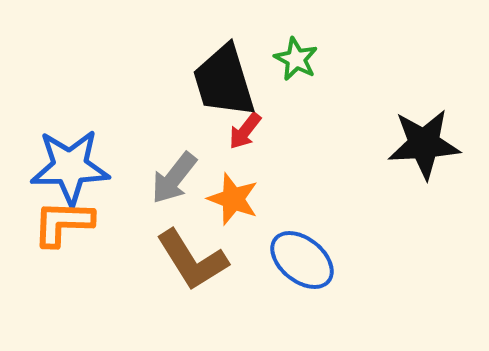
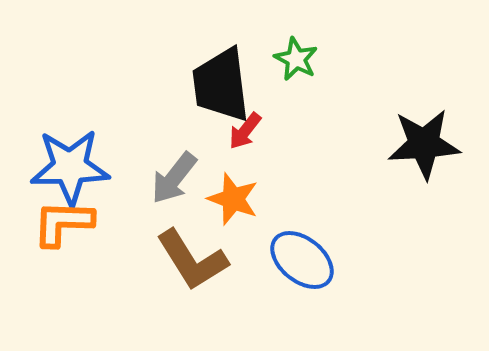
black trapezoid: moved 3 px left, 4 px down; rotated 10 degrees clockwise
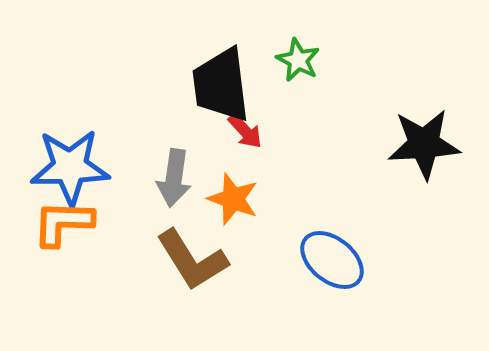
green star: moved 2 px right, 1 px down
red arrow: rotated 81 degrees counterclockwise
gray arrow: rotated 30 degrees counterclockwise
blue ellipse: moved 30 px right
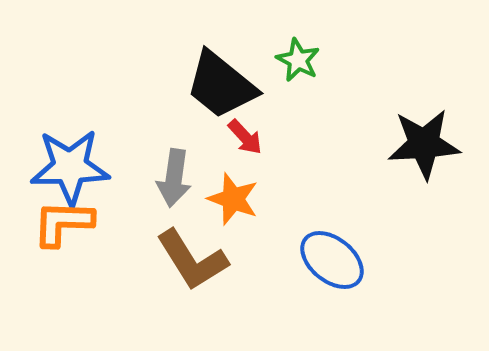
black trapezoid: rotated 44 degrees counterclockwise
red arrow: moved 6 px down
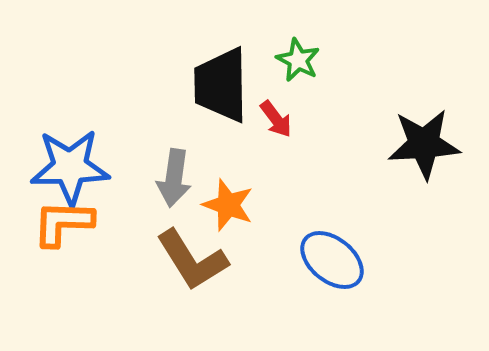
black trapezoid: rotated 50 degrees clockwise
red arrow: moved 31 px right, 18 px up; rotated 6 degrees clockwise
orange star: moved 5 px left, 6 px down
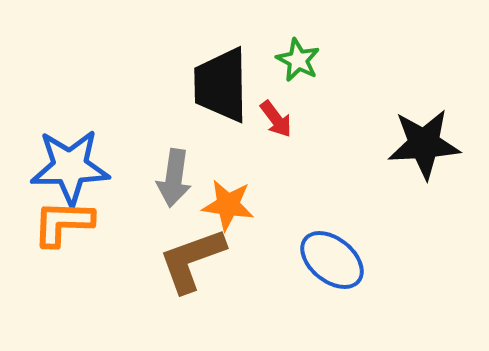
orange star: rotated 12 degrees counterclockwise
brown L-shape: rotated 102 degrees clockwise
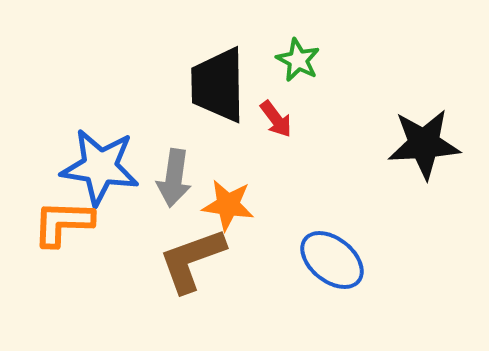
black trapezoid: moved 3 px left
blue star: moved 30 px right; rotated 10 degrees clockwise
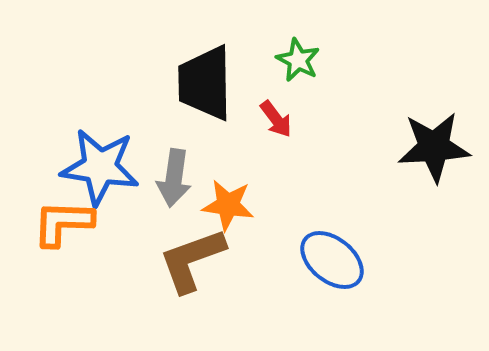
black trapezoid: moved 13 px left, 2 px up
black star: moved 10 px right, 3 px down
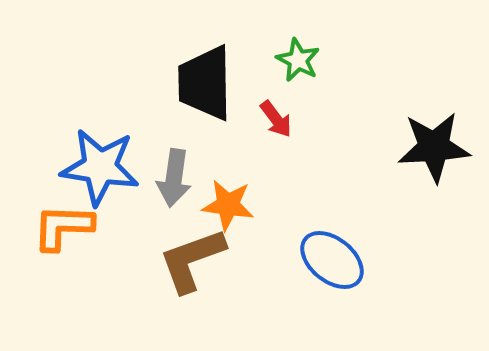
orange L-shape: moved 4 px down
